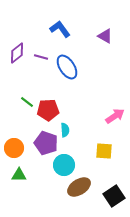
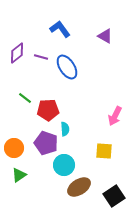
green line: moved 2 px left, 4 px up
pink arrow: rotated 150 degrees clockwise
cyan semicircle: moved 1 px up
green triangle: rotated 35 degrees counterclockwise
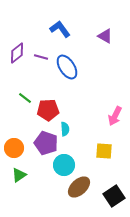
brown ellipse: rotated 10 degrees counterclockwise
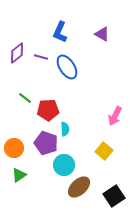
blue L-shape: moved 3 px down; rotated 120 degrees counterclockwise
purple triangle: moved 3 px left, 2 px up
yellow square: rotated 36 degrees clockwise
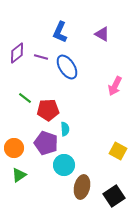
pink arrow: moved 30 px up
yellow square: moved 14 px right; rotated 12 degrees counterclockwise
brown ellipse: moved 3 px right; rotated 35 degrees counterclockwise
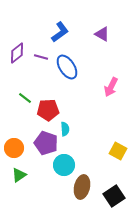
blue L-shape: rotated 150 degrees counterclockwise
pink arrow: moved 4 px left, 1 px down
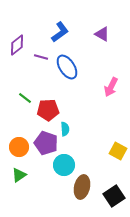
purple diamond: moved 8 px up
orange circle: moved 5 px right, 1 px up
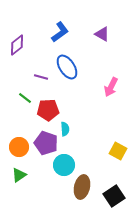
purple line: moved 20 px down
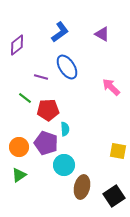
pink arrow: rotated 108 degrees clockwise
yellow square: rotated 18 degrees counterclockwise
